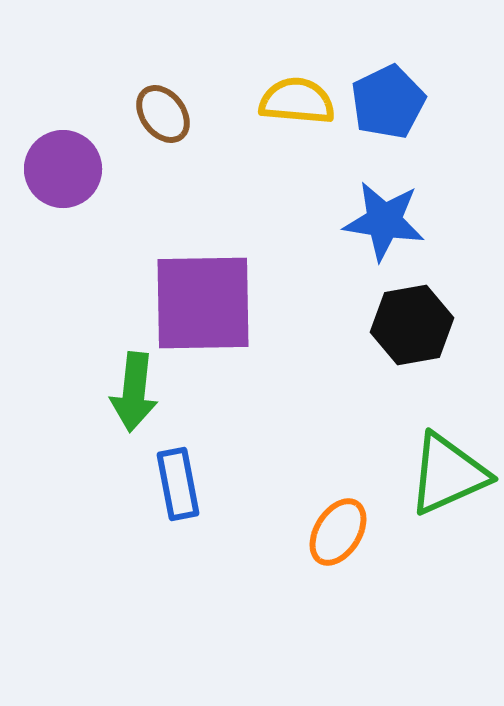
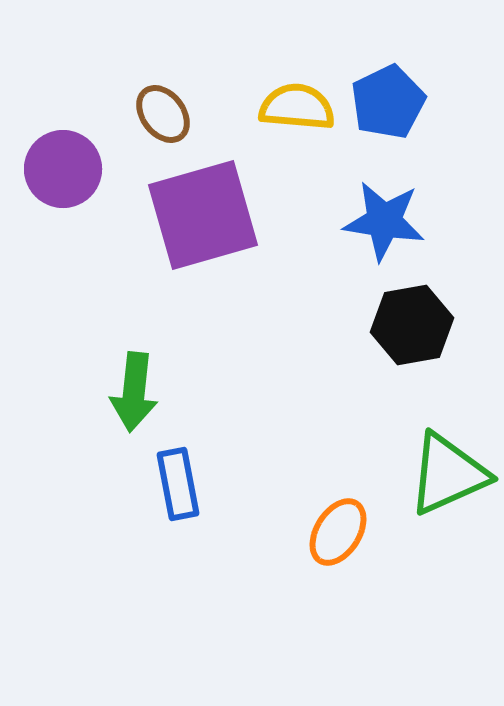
yellow semicircle: moved 6 px down
purple square: moved 88 px up; rotated 15 degrees counterclockwise
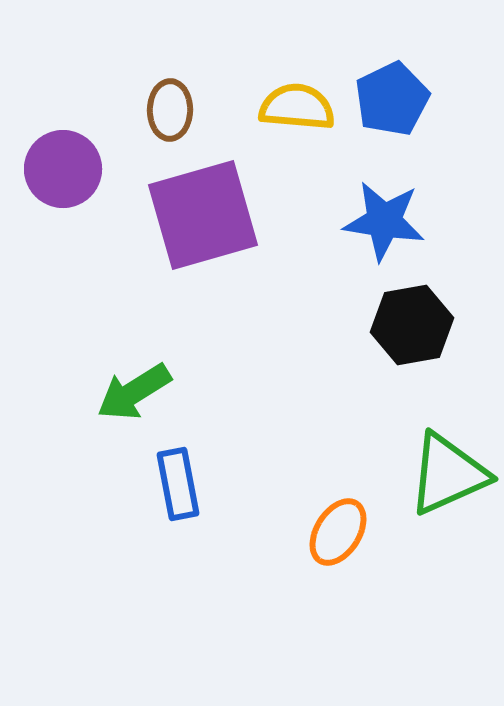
blue pentagon: moved 4 px right, 3 px up
brown ellipse: moved 7 px right, 4 px up; rotated 38 degrees clockwise
green arrow: rotated 52 degrees clockwise
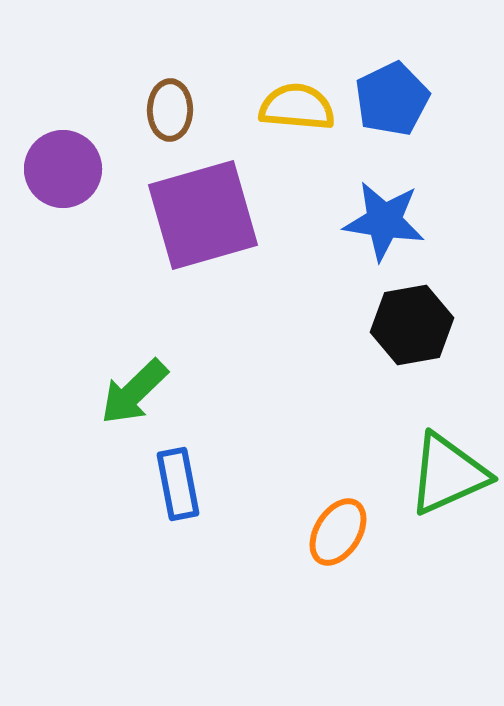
green arrow: rotated 12 degrees counterclockwise
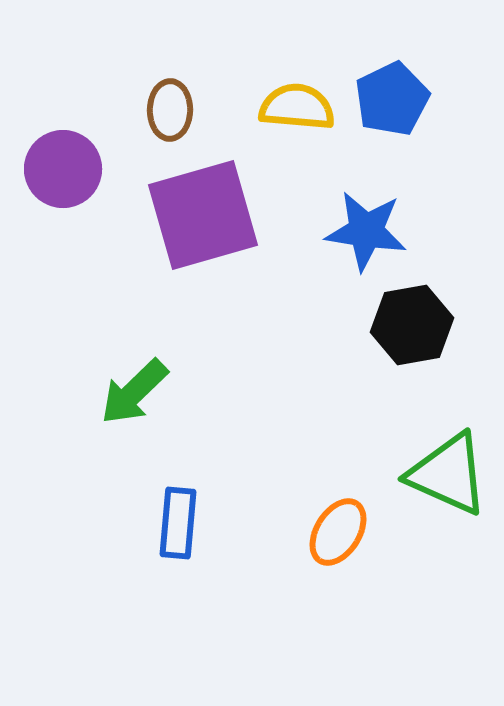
blue star: moved 18 px left, 10 px down
green triangle: rotated 48 degrees clockwise
blue rectangle: moved 39 px down; rotated 16 degrees clockwise
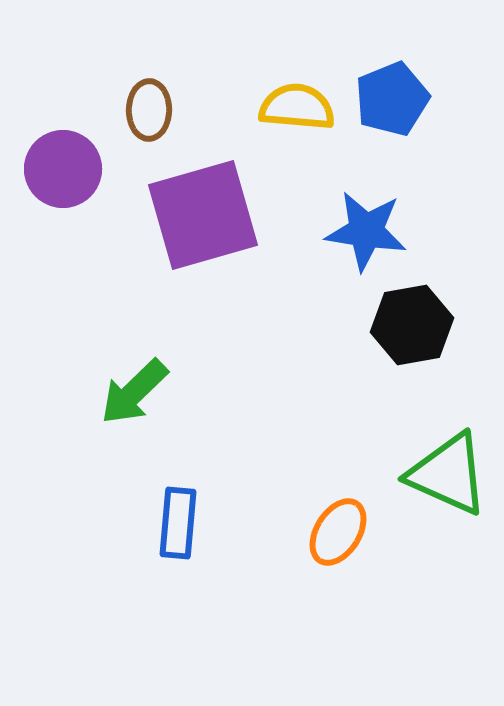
blue pentagon: rotated 4 degrees clockwise
brown ellipse: moved 21 px left
